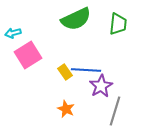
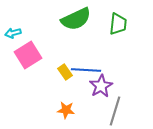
orange star: moved 1 px down; rotated 18 degrees counterclockwise
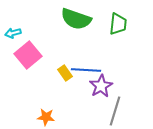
green semicircle: rotated 44 degrees clockwise
pink square: rotated 8 degrees counterclockwise
yellow rectangle: moved 1 px down
orange star: moved 20 px left, 7 px down
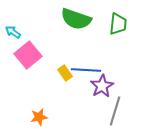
cyan arrow: moved 1 px up; rotated 49 degrees clockwise
purple star: moved 1 px right
orange star: moved 7 px left; rotated 18 degrees counterclockwise
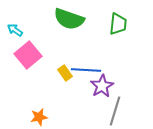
green semicircle: moved 7 px left
cyan arrow: moved 2 px right, 2 px up
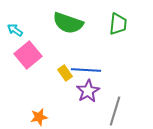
green semicircle: moved 1 px left, 4 px down
purple star: moved 14 px left, 5 px down
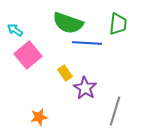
blue line: moved 1 px right, 27 px up
purple star: moved 3 px left, 3 px up; rotated 10 degrees counterclockwise
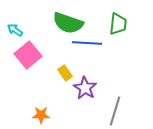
orange star: moved 2 px right, 2 px up; rotated 12 degrees clockwise
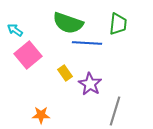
purple star: moved 5 px right, 4 px up
